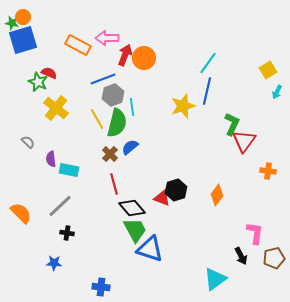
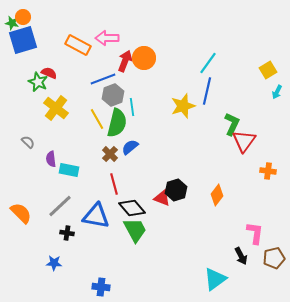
red arrow at (125, 55): moved 6 px down
blue triangle at (150, 249): moved 54 px left, 33 px up; rotated 8 degrees counterclockwise
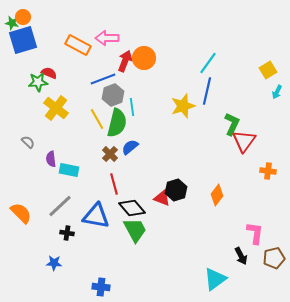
green star at (38, 82): rotated 30 degrees counterclockwise
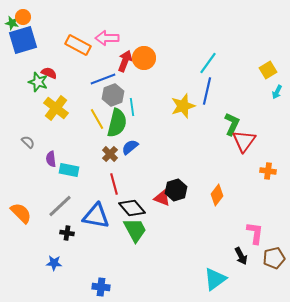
green star at (38, 82): rotated 24 degrees clockwise
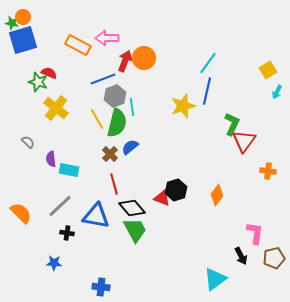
gray hexagon at (113, 95): moved 2 px right, 1 px down
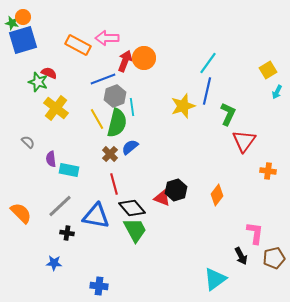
green L-shape at (232, 124): moved 4 px left, 10 px up
blue cross at (101, 287): moved 2 px left, 1 px up
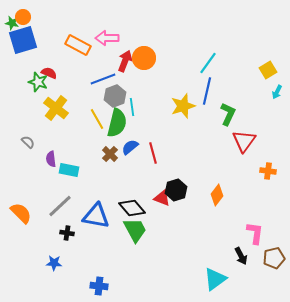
red line at (114, 184): moved 39 px right, 31 px up
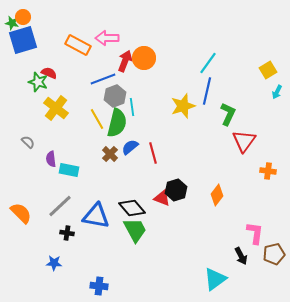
brown pentagon at (274, 258): moved 4 px up
